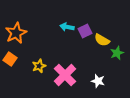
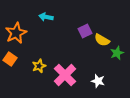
cyan arrow: moved 21 px left, 10 px up
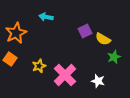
yellow semicircle: moved 1 px right, 1 px up
green star: moved 3 px left, 4 px down
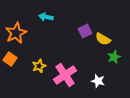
pink cross: rotated 10 degrees clockwise
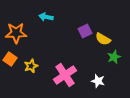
orange star: rotated 25 degrees clockwise
yellow star: moved 8 px left
